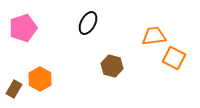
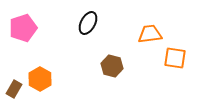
orange trapezoid: moved 4 px left, 2 px up
orange square: moved 1 px right; rotated 20 degrees counterclockwise
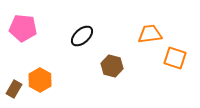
black ellipse: moved 6 px left, 13 px down; rotated 20 degrees clockwise
pink pentagon: rotated 24 degrees clockwise
orange square: rotated 10 degrees clockwise
orange hexagon: moved 1 px down
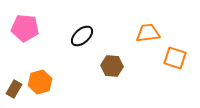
pink pentagon: moved 2 px right
orange trapezoid: moved 2 px left, 1 px up
brown hexagon: rotated 10 degrees counterclockwise
orange hexagon: moved 2 px down; rotated 15 degrees clockwise
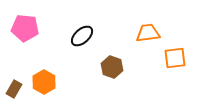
orange square: rotated 25 degrees counterclockwise
brown hexagon: moved 1 px down; rotated 15 degrees clockwise
orange hexagon: moved 4 px right; rotated 15 degrees counterclockwise
